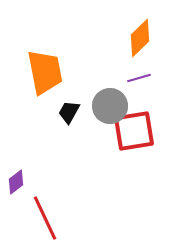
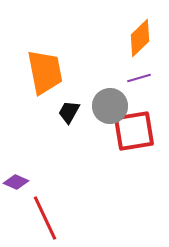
purple diamond: rotated 60 degrees clockwise
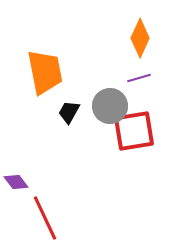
orange diamond: rotated 21 degrees counterclockwise
purple diamond: rotated 30 degrees clockwise
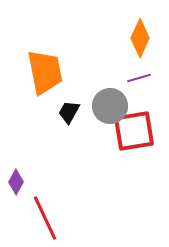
purple diamond: rotated 65 degrees clockwise
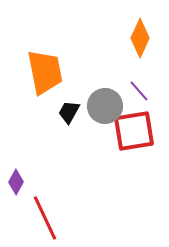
purple line: moved 13 px down; rotated 65 degrees clockwise
gray circle: moved 5 px left
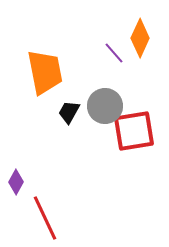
purple line: moved 25 px left, 38 px up
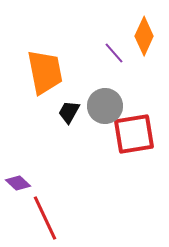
orange diamond: moved 4 px right, 2 px up
red square: moved 3 px down
purple diamond: moved 2 px right, 1 px down; rotated 75 degrees counterclockwise
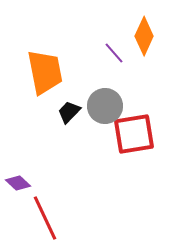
black trapezoid: rotated 15 degrees clockwise
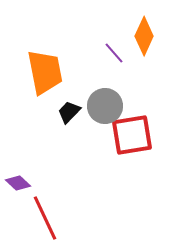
red square: moved 2 px left, 1 px down
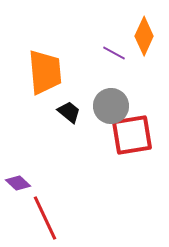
purple line: rotated 20 degrees counterclockwise
orange trapezoid: rotated 6 degrees clockwise
gray circle: moved 6 px right
black trapezoid: rotated 85 degrees clockwise
